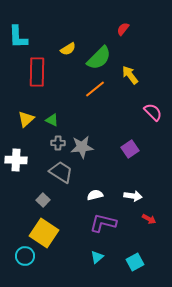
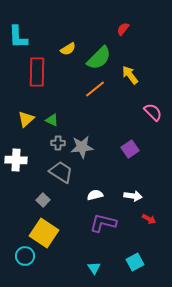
cyan triangle: moved 3 px left, 11 px down; rotated 24 degrees counterclockwise
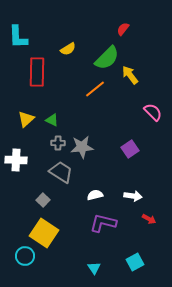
green semicircle: moved 8 px right
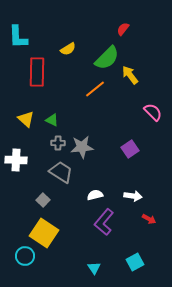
yellow triangle: rotated 36 degrees counterclockwise
purple L-shape: moved 1 px right, 1 px up; rotated 64 degrees counterclockwise
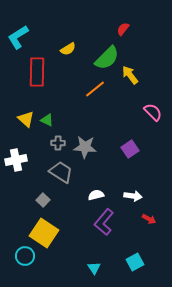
cyan L-shape: rotated 60 degrees clockwise
green triangle: moved 5 px left
gray star: moved 3 px right; rotated 10 degrees clockwise
white cross: rotated 15 degrees counterclockwise
white semicircle: moved 1 px right
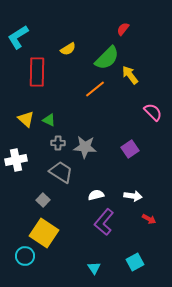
green triangle: moved 2 px right
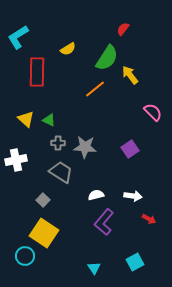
green semicircle: rotated 12 degrees counterclockwise
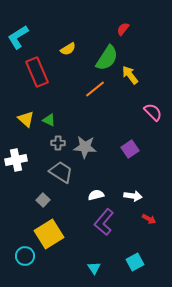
red rectangle: rotated 24 degrees counterclockwise
yellow square: moved 5 px right, 1 px down; rotated 24 degrees clockwise
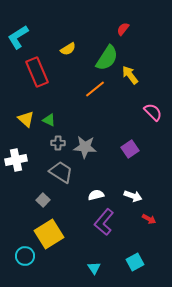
white arrow: rotated 12 degrees clockwise
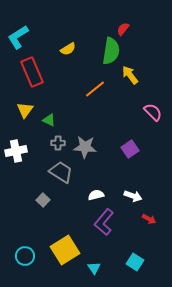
green semicircle: moved 4 px right, 7 px up; rotated 24 degrees counterclockwise
red rectangle: moved 5 px left
yellow triangle: moved 1 px left, 9 px up; rotated 24 degrees clockwise
white cross: moved 9 px up
yellow square: moved 16 px right, 16 px down
cyan square: rotated 30 degrees counterclockwise
